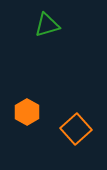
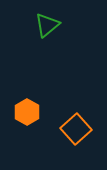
green triangle: rotated 24 degrees counterclockwise
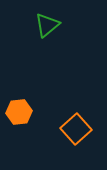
orange hexagon: moved 8 px left; rotated 25 degrees clockwise
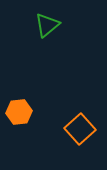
orange square: moved 4 px right
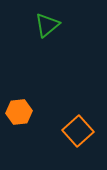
orange square: moved 2 px left, 2 px down
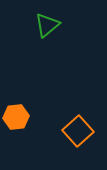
orange hexagon: moved 3 px left, 5 px down
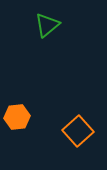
orange hexagon: moved 1 px right
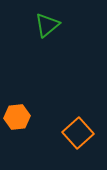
orange square: moved 2 px down
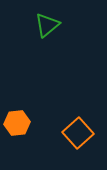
orange hexagon: moved 6 px down
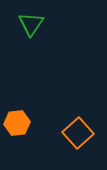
green triangle: moved 16 px left, 1 px up; rotated 16 degrees counterclockwise
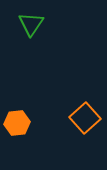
orange square: moved 7 px right, 15 px up
